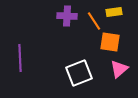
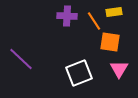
purple line: moved 1 px right, 1 px down; rotated 44 degrees counterclockwise
pink triangle: rotated 18 degrees counterclockwise
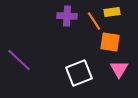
yellow rectangle: moved 2 px left
purple line: moved 2 px left, 1 px down
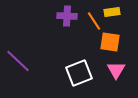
purple line: moved 1 px left, 1 px down
pink triangle: moved 3 px left, 1 px down
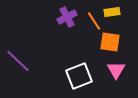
purple cross: moved 1 px down; rotated 30 degrees counterclockwise
white square: moved 3 px down
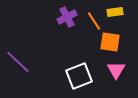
yellow rectangle: moved 3 px right
purple line: moved 1 px down
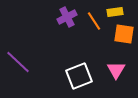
orange square: moved 14 px right, 8 px up
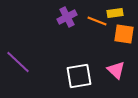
yellow rectangle: moved 1 px down
orange line: moved 3 px right; rotated 36 degrees counterclockwise
pink triangle: rotated 18 degrees counterclockwise
white square: rotated 12 degrees clockwise
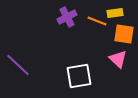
purple line: moved 3 px down
pink triangle: moved 2 px right, 11 px up
